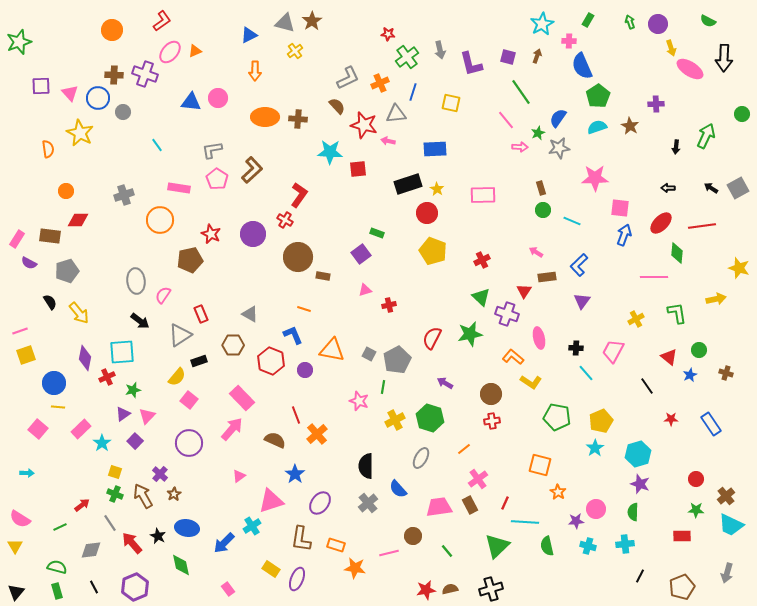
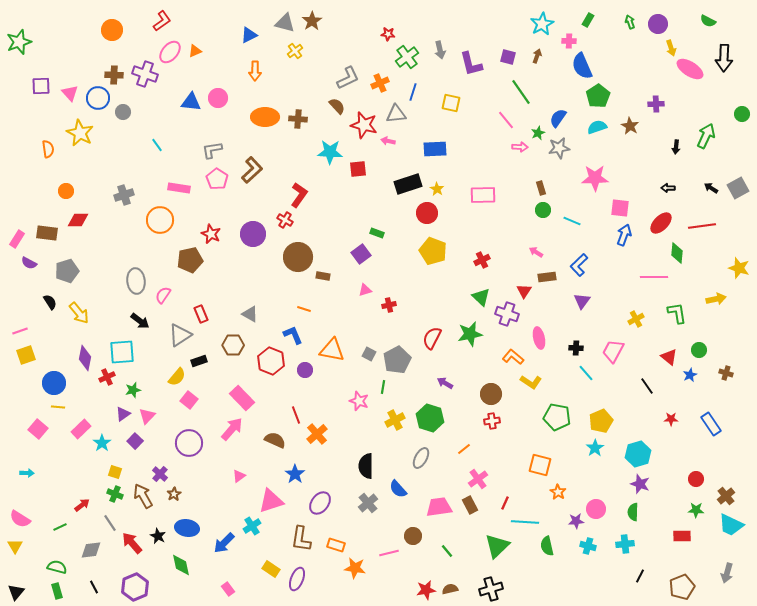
brown rectangle at (50, 236): moved 3 px left, 3 px up
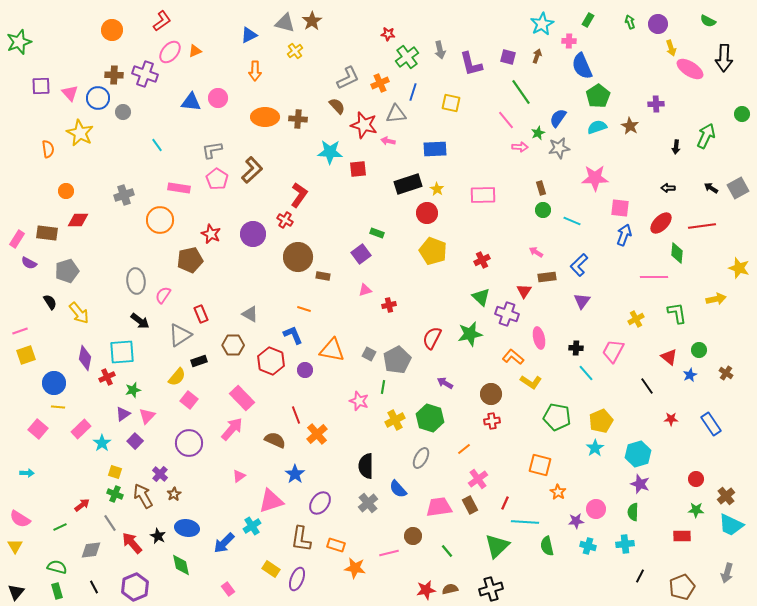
brown cross at (726, 373): rotated 16 degrees clockwise
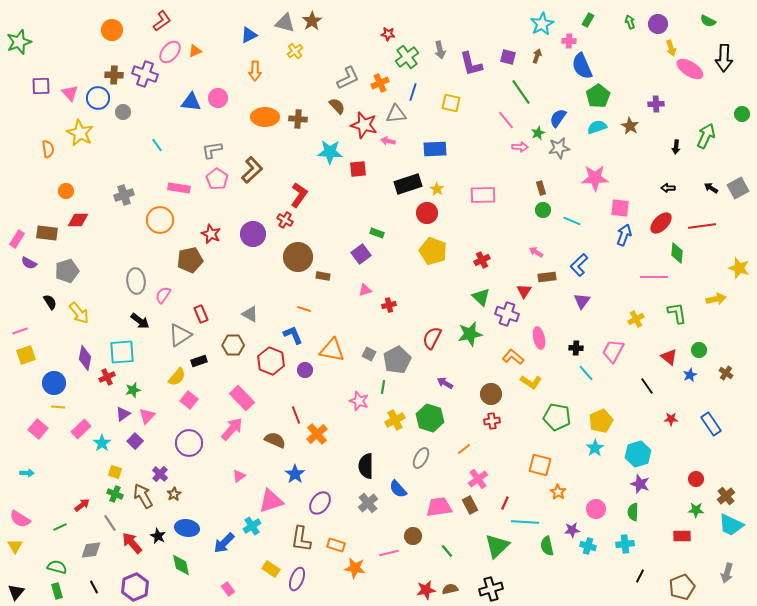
purple star at (576, 521): moved 4 px left, 9 px down
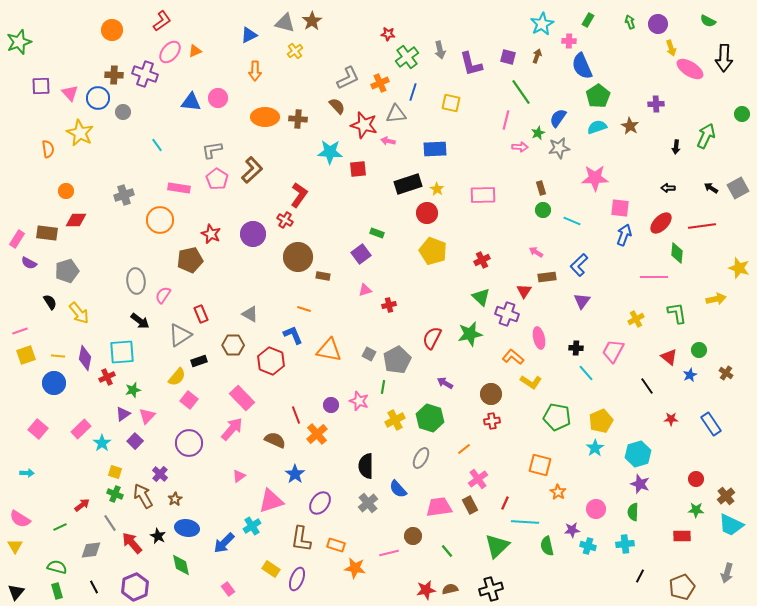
pink line at (506, 120): rotated 54 degrees clockwise
red diamond at (78, 220): moved 2 px left
orange triangle at (332, 350): moved 3 px left
purple circle at (305, 370): moved 26 px right, 35 px down
yellow line at (58, 407): moved 51 px up
brown star at (174, 494): moved 1 px right, 5 px down
